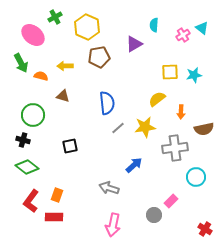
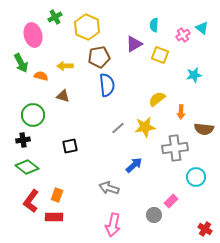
pink ellipse: rotated 35 degrees clockwise
yellow square: moved 10 px left, 17 px up; rotated 24 degrees clockwise
blue semicircle: moved 18 px up
brown semicircle: rotated 18 degrees clockwise
black cross: rotated 24 degrees counterclockwise
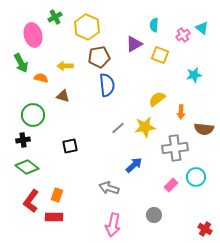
orange semicircle: moved 2 px down
pink rectangle: moved 16 px up
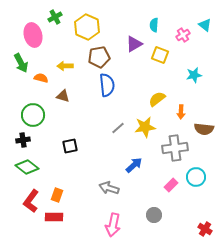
cyan triangle: moved 3 px right, 3 px up
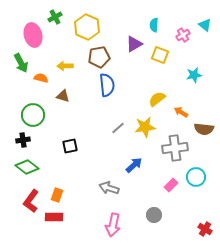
orange arrow: rotated 120 degrees clockwise
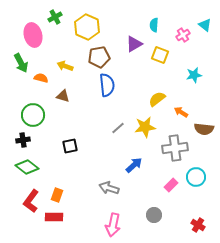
yellow arrow: rotated 21 degrees clockwise
red cross: moved 7 px left, 4 px up
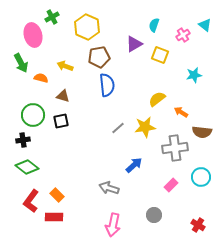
green cross: moved 3 px left
cyan semicircle: rotated 16 degrees clockwise
brown semicircle: moved 2 px left, 3 px down
black square: moved 9 px left, 25 px up
cyan circle: moved 5 px right
orange rectangle: rotated 64 degrees counterclockwise
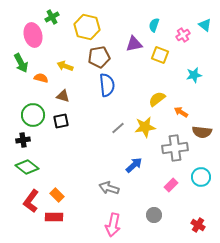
yellow hexagon: rotated 10 degrees counterclockwise
purple triangle: rotated 18 degrees clockwise
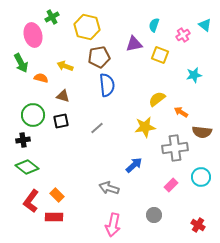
gray line: moved 21 px left
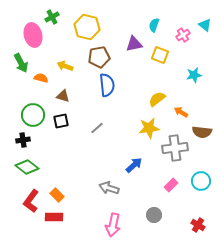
yellow star: moved 4 px right, 1 px down
cyan circle: moved 4 px down
